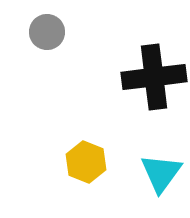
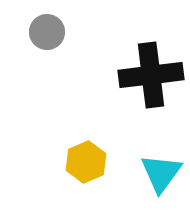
black cross: moved 3 px left, 2 px up
yellow hexagon: rotated 15 degrees clockwise
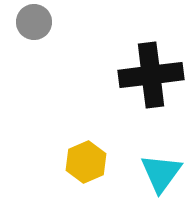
gray circle: moved 13 px left, 10 px up
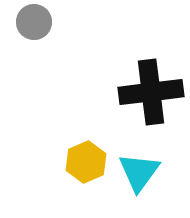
black cross: moved 17 px down
cyan triangle: moved 22 px left, 1 px up
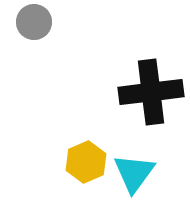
cyan triangle: moved 5 px left, 1 px down
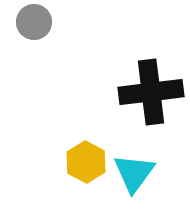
yellow hexagon: rotated 9 degrees counterclockwise
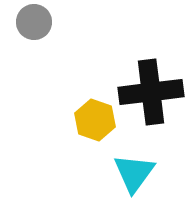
yellow hexagon: moved 9 px right, 42 px up; rotated 9 degrees counterclockwise
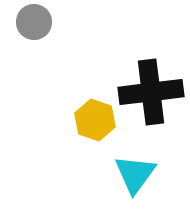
cyan triangle: moved 1 px right, 1 px down
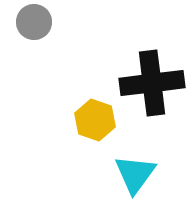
black cross: moved 1 px right, 9 px up
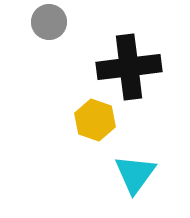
gray circle: moved 15 px right
black cross: moved 23 px left, 16 px up
